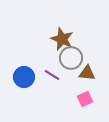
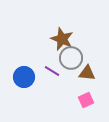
purple line: moved 4 px up
pink square: moved 1 px right, 1 px down
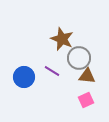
gray circle: moved 8 px right
brown triangle: moved 3 px down
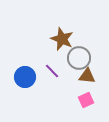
purple line: rotated 14 degrees clockwise
blue circle: moved 1 px right
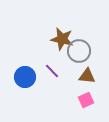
brown star: rotated 10 degrees counterclockwise
gray circle: moved 7 px up
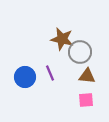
gray circle: moved 1 px right, 1 px down
purple line: moved 2 px left, 2 px down; rotated 21 degrees clockwise
pink square: rotated 21 degrees clockwise
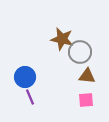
purple line: moved 20 px left, 24 px down
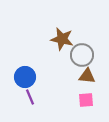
gray circle: moved 2 px right, 3 px down
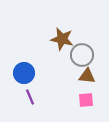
blue circle: moved 1 px left, 4 px up
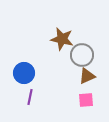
brown triangle: rotated 30 degrees counterclockwise
purple line: rotated 35 degrees clockwise
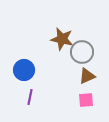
gray circle: moved 3 px up
blue circle: moved 3 px up
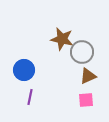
brown triangle: moved 1 px right
